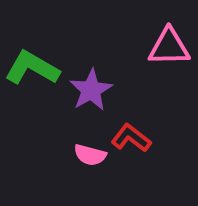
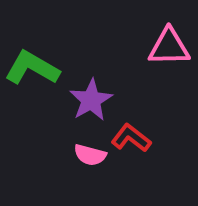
purple star: moved 10 px down
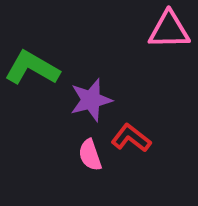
pink triangle: moved 17 px up
purple star: rotated 15 degrees clockwise
pink semicircle: rotated 56 degrees clockwise
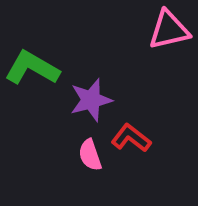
pink triangle: rotated 12 degrees counterclockwise
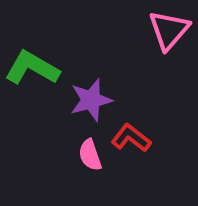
pink triangle: rotated 36 degrees counterclockwise
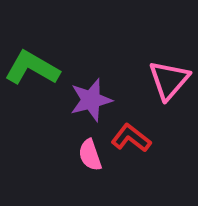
pink triangle: moved 50 px down
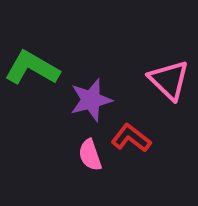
pink triangle: rotated 27 degrees counterclockwise
